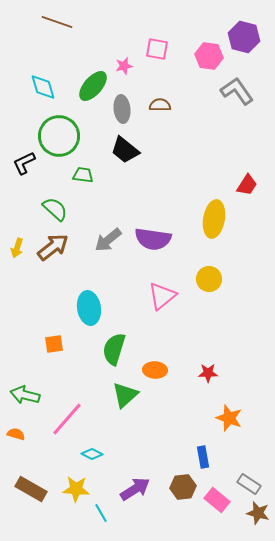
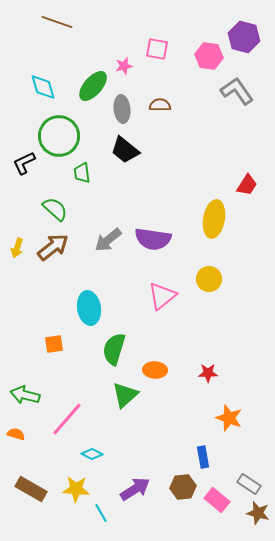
green trapezoid at (83, 175): moved 1 px left, 2 px up; rotated 105 degrees counterclockwise
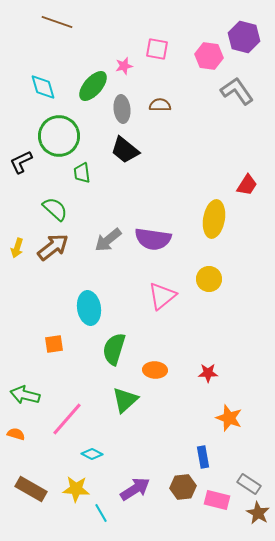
black L-shape at (24, 163): moved 3 px left, 1 px up
green triangle at (125, 395): moved 5 px down
pink rectangle at (217, 500): rotated 25 degrees counterclockwise
brown star at (258, 513): rotated 15 degrees clockwise
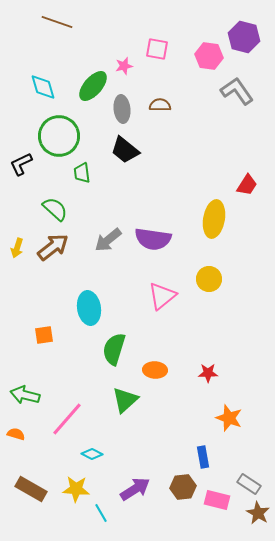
black L-shape at (21, 162): moved 2 px down
orange square at (54, 344): moved 10 px left, 9 px up
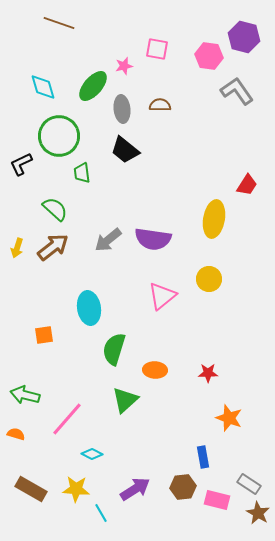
brown line at (57, 22): moved 2 px right, 1 px down
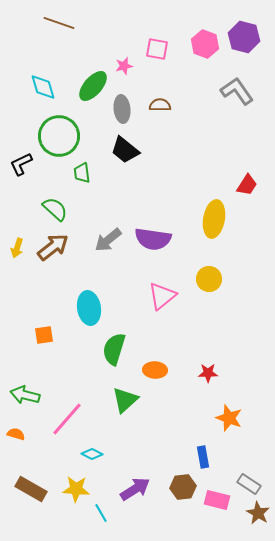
pink hexagon at (209, 56): moved 4 px left, 12 px up; rotated 12 degrees clockwise
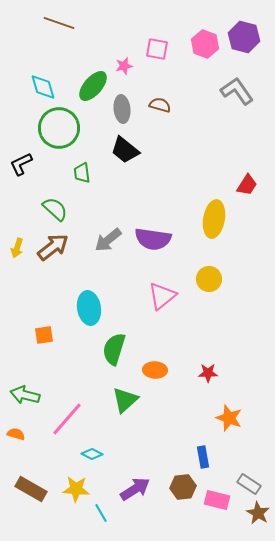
brown semicircle at (160, 105): rotated 15 degrees clockwise
green circle at (59, 136): moved 8 px up
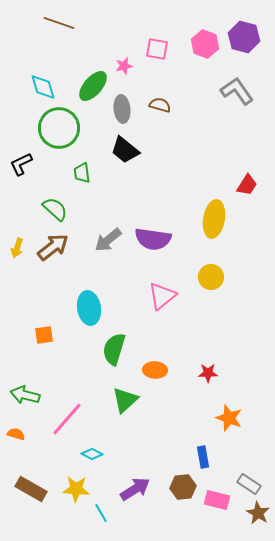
yellow circle at (209, 279): moved 2 px right, 2 px up
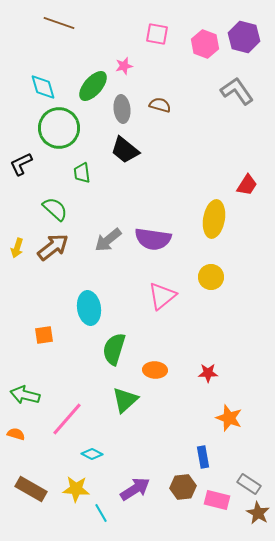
pink square at (157, 49): moved 15 px up
